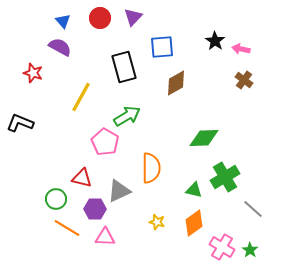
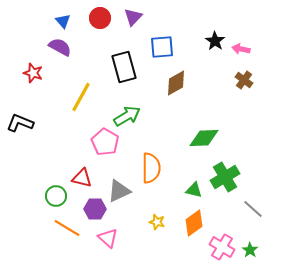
green circle: moved 3 px up
pink triangle: moved 3 px right, 1 px down; rotated 40 degrees clockwise
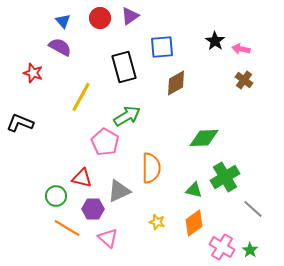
purple triangle: moved 3 px left, 1 px up; rotated 12 degrees clockwise
purple hexagon: moved 2 px left
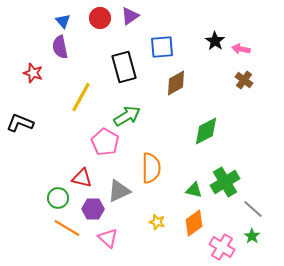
purple semicircle: rotated 130 degrees counterclockwise
green diamond: moved 2 px right, 7 px up; rotated 24 degrees counterclockwise
green cross: moved 5 px down
green circle: moved 2 px right, 2 px down
green star: moved 2 px right, 14 px up
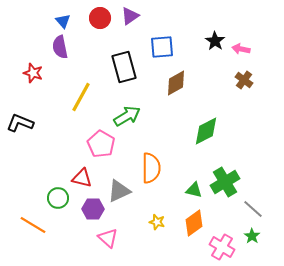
pink pentagon: moved 4 px left, 2 px down
orange line: moved 34 px left, 3 px up
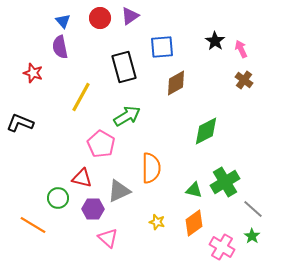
pink arrow: rotated 54 degrees clockwise
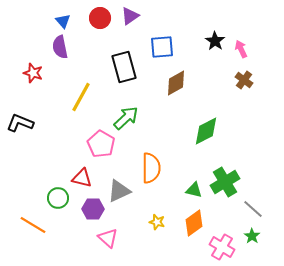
green arrow: moved 1 px left, 2 px down; rotated 12 degrees counterclockwise
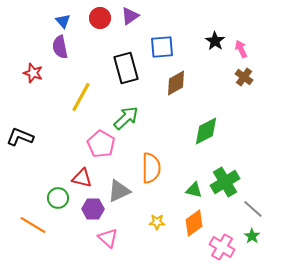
black rectangle: moved 2 px right, 1 px down
brown cross: moved 3 px up
black L-shape: moved 14 px down
yellow star: rotated 14 degrees counterclockwise
